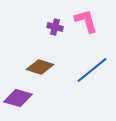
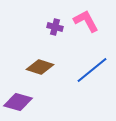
pink L-shape: rotated 12 degrees counterclockwise
purple diamond: moved 4 px down
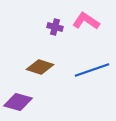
pink L-shape: rotated 28 degrees counterclockwise
blue line: rotated 20 degrees clockwise
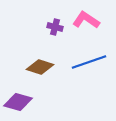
pink L-shape: moved 1 px up
blue line: moved 3 px left, 8 px up
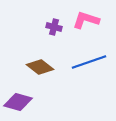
pink L-shape: rotated 16 degrees counterclockwise
purple cross: moved 1 px left
brown diamond: rotated 20 degrees clockwise
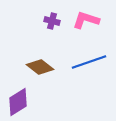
purple cross: moved 2 px left, 6 px up
purple diamond: rotated 48 degrees counterclockwise
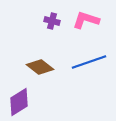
purple diamond: moved 1 px right
